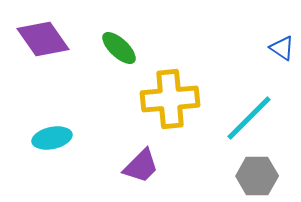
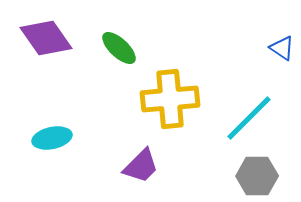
purple diamond: moved 3 px right, 1 px up
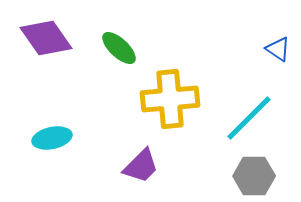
blue triangle: moved 4 px left, 1 px down
gray hexagon: moved 3 px left
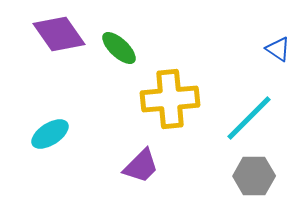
purple diamond: moved 13 px right, 4 px up
cyan ellipse: moved 2 px left, 4 px up; rotated 21 degrees counterclockwise
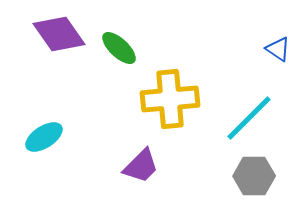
cyan ellipse: moved 6 px left, 3 px down
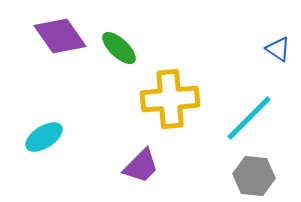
purple diamond: moved 1 px right, 2 px down
gray hexagon: rotated 6 degrees clockwise
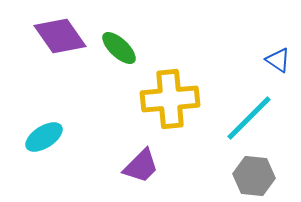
blue triangle: moved 11 px down
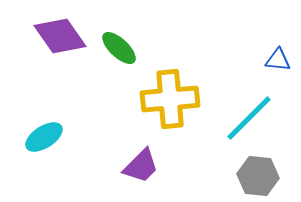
blue triangle: rotated 28 degrees counterclockwise
gray hexagon: moved 4 px right
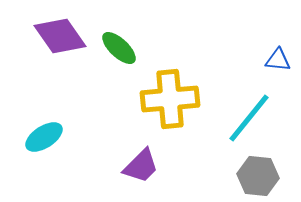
cyan line: rotated 6 degrees counterclockwise
